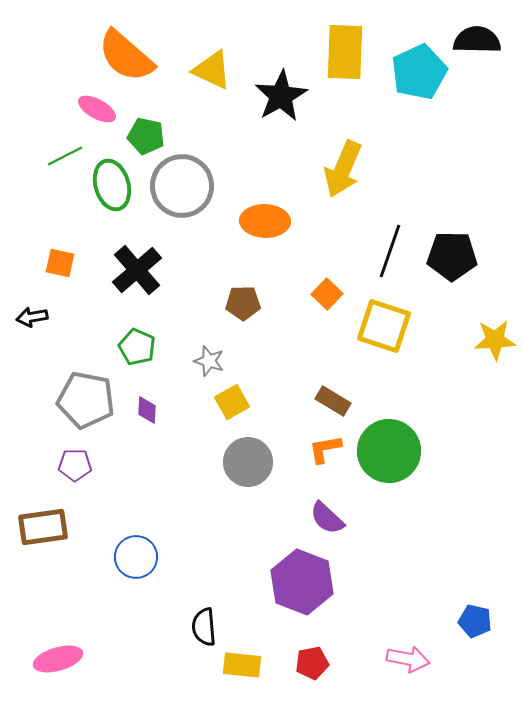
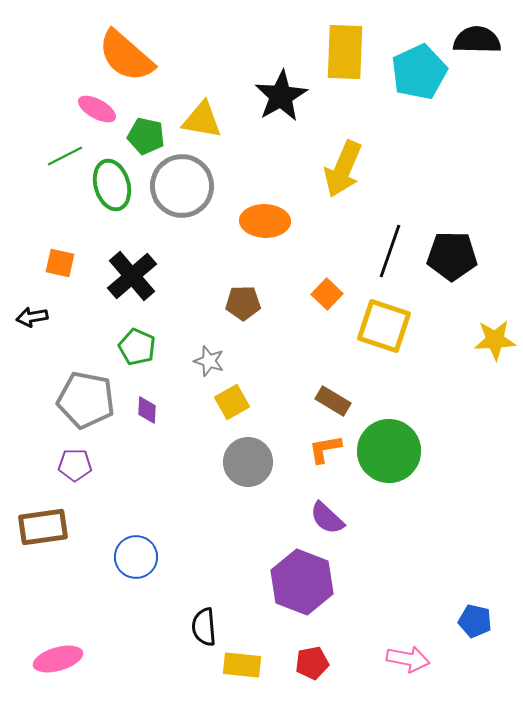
yellow triangle at (212, 70): moved 10 px left, 50 px down; rotated 15 degrees counterclockwise
black cross at (137, 270): moved 5 px left, 6 px down
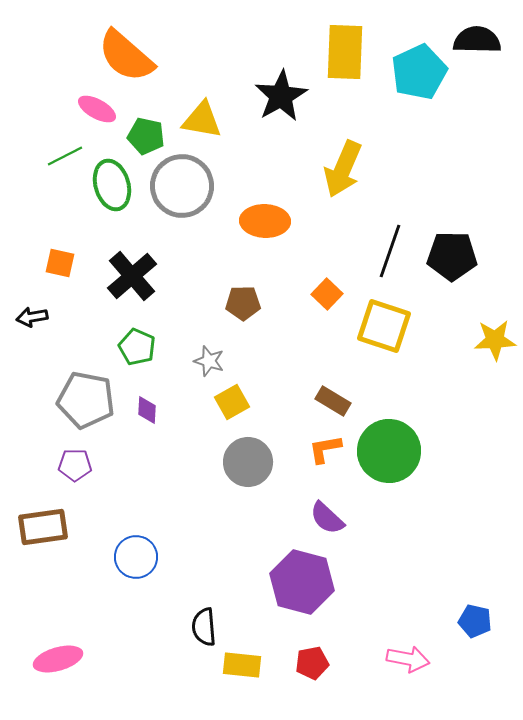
purple hexagon at (302, 582): rotated 6 degrees counterclockwise
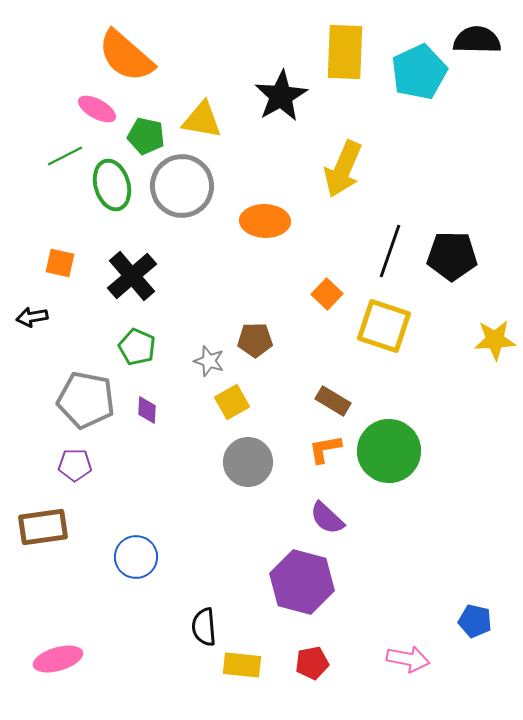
brown pentagon at (243, 303): moved 12 px right, 37 px down
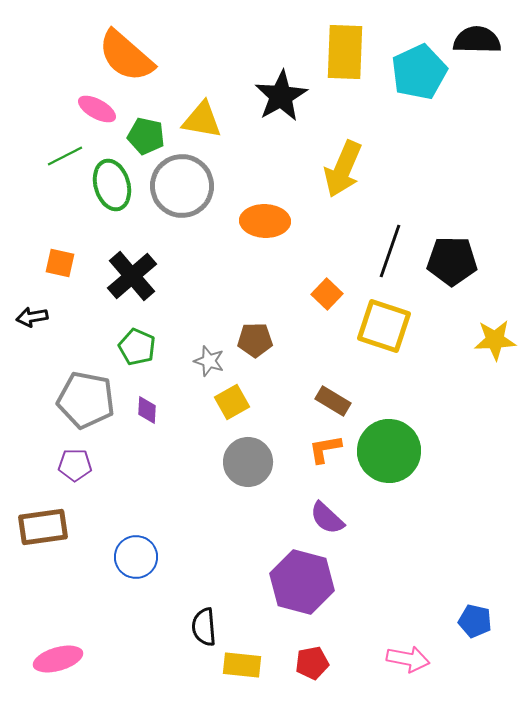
black pentagon at (452, 256): moved 5 px down
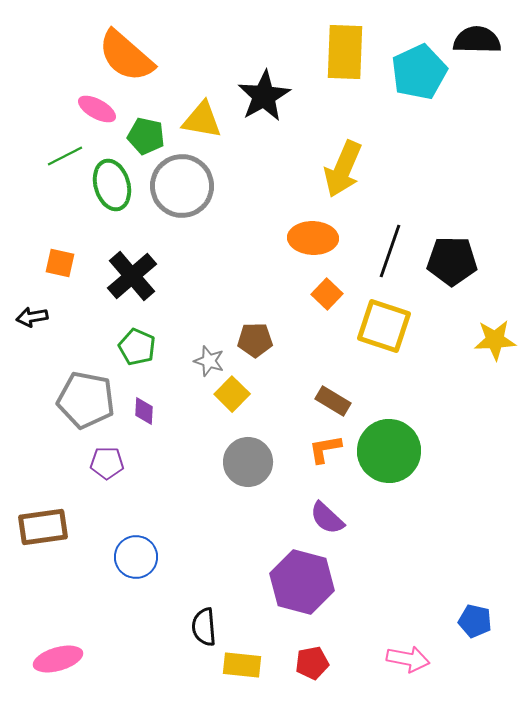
black star at (281, 96): moved 17 px left
orange ellipse at (265, 221): moved 48 px right, 17 px down
yellow square at (232, 402): moved 8 px up; rotated 16 degrees counterclockwise
purple diamond at (147, 410): moved 3 px left, 1 px down
purple pentagon at (75, 465): moved 32 px right, 2 px up
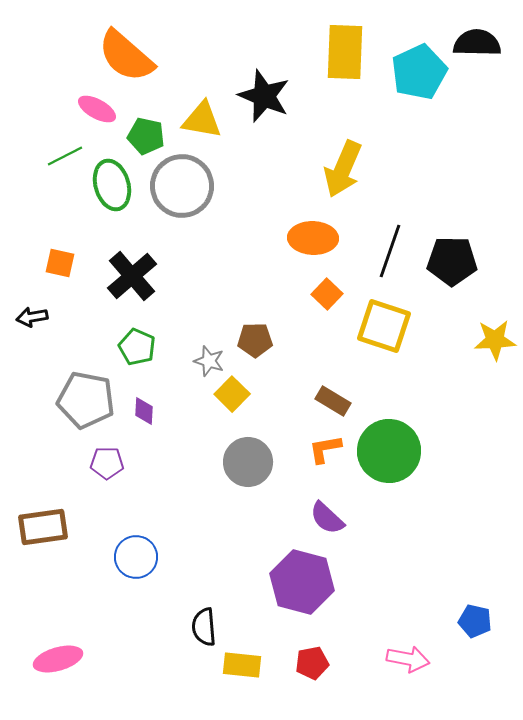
black semicircle at (477, 40): moved 3 px down
black star at (264, 96): rotated 20 degrees counterclockwise
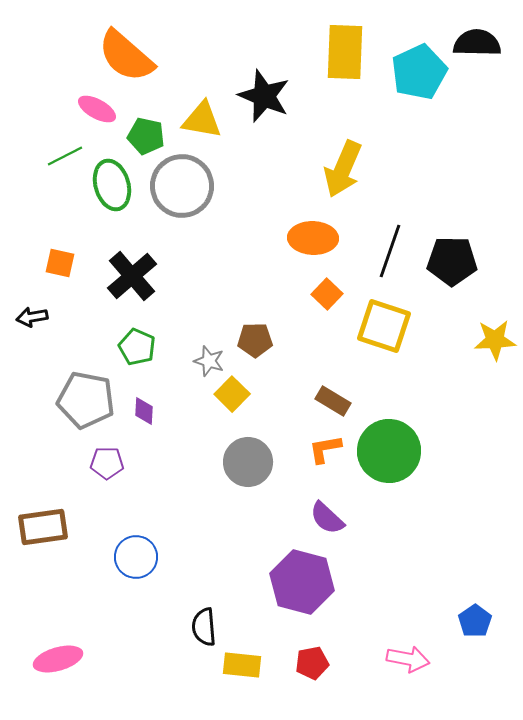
blue pentagon at (475, 621): rotated 24 degrees clockwise
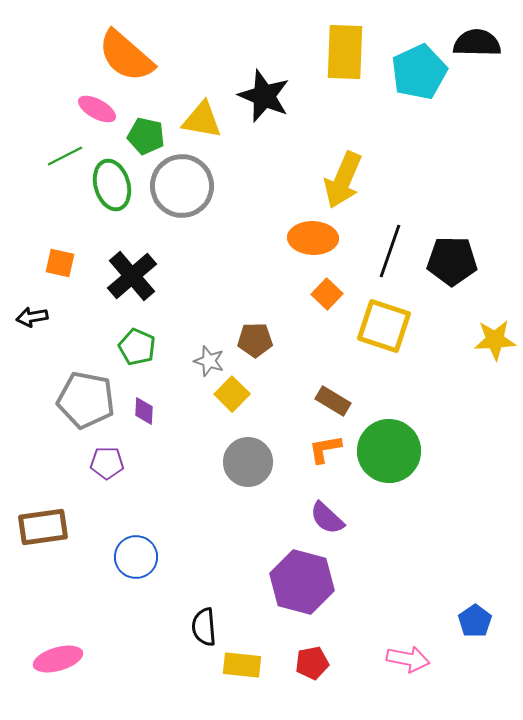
yellow arrow at (343, 169): moved 11 px down
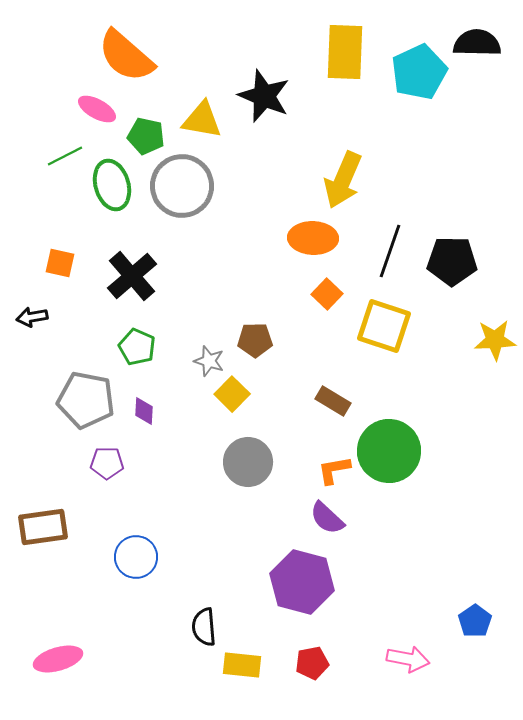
orange L-shape at (325, 449): moved 9 px right, 21 px down
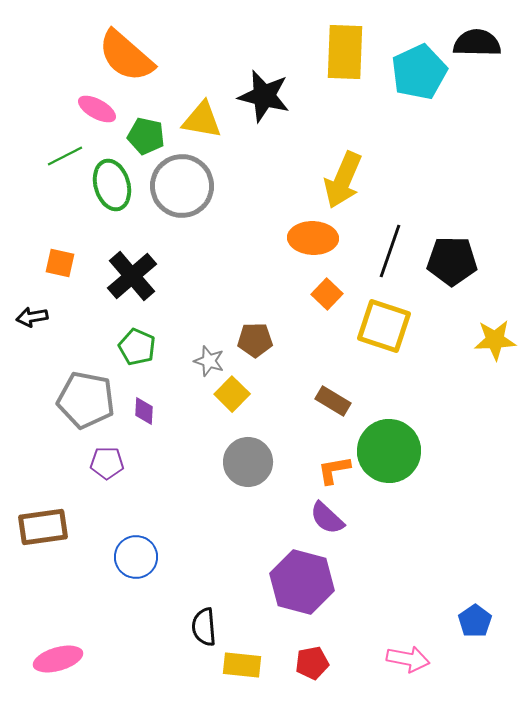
black star at (264, 96): rotated 8 degrees counterclockwise
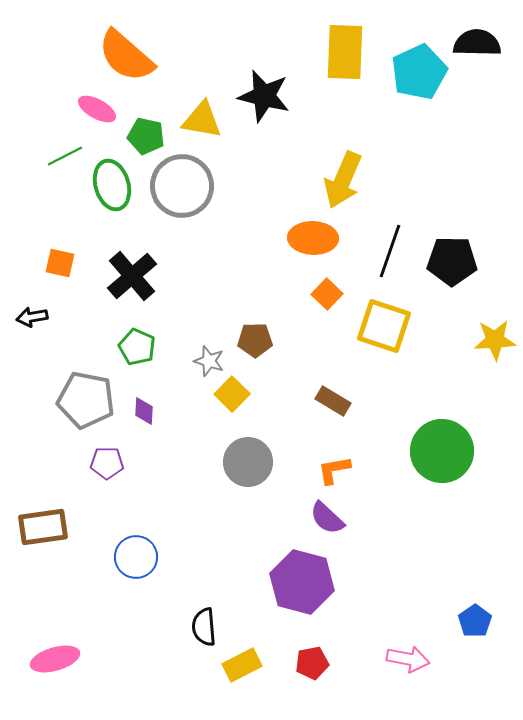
green circle at (389, 451): moved 53 px right
pink ellipse at (58, 659): moved 3 px left
yellow rectangle at (242, 665): rotated 33 degrees counterclockwise
